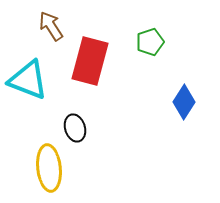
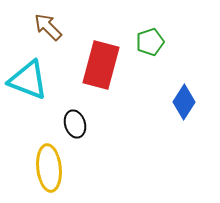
brown arrow: moved 3 px left, 1 px down; rotated 12 degrees counterclockwise
red rectangle: moved 11 px right, 4 px down
black ellipse: moved 4 px up
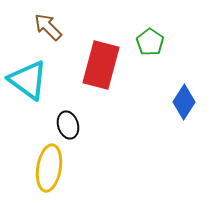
green pentagon: rotated 20 degrees counterclockwise
cyan triangle: rotated 15 degrees clockwise
black ellipse: moved 7 px left, 1 px down
yellow ellipse: rotated 15 degrees clockwise
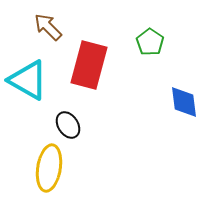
red rectangle: moved 12 px left
cyan triangle: rotated 6 degrees counterclockwise
blue diamond: rotated 40 degrees counterclockwise
black ellipse: rotated 16 degrees counterclockwise
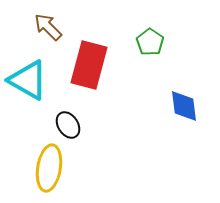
blue diamond: moved 4 px down
